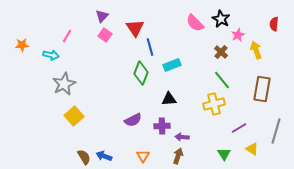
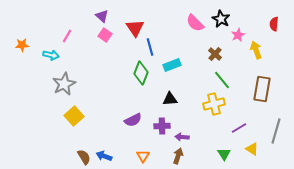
purple triangle: rotated 32 degrees counterclockwise
brown cross: moved 6 px left, 2 px down
black triangle: moved 1 px right
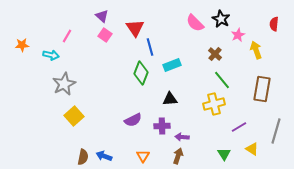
purple line: moved 1 px up
brown semicircle: moved 1 px left; rotated 42 degrees clockwise
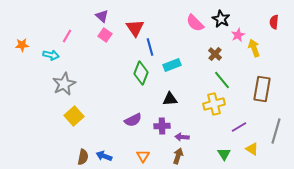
red semicircle: moved 2 px up
yellow arrow: moved 2 px left, 2 px up
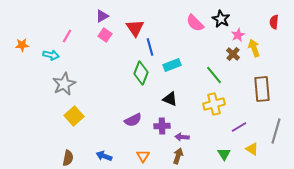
purple triangle: rotated 48 degrees clockwise
brown cross: moved 18 px right
green line: moved 8 px left, 5 px up
brown rectangle: rotated 15 degrees counterclockwise
black triangle: rotated 28 degrees clockwise
brown semicircle: moved 15 px left, 1 px down
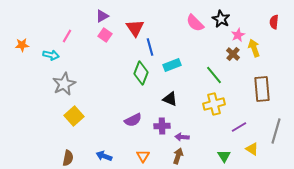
green triangle: moved 2 px down
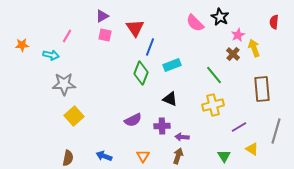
black star: moved 1 px left, 2 px up
pink square: rotated 24 degrees counterclockwise
blue line: rotated 36 degrees clockwise
gray star: rotated 25 degrees clockwise
yellow cross: moved 1 px left, 1 px down
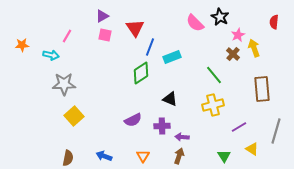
cyan rectangle: moved 8 px up
green diamond: rotated 35 degrees clockwise
brown arrow: moved 1 px right
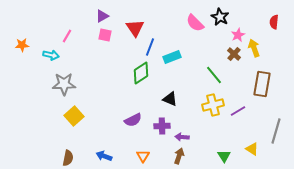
brown cross: moved 1 px right
brown rectangle: moved 5 px up; rotated 15 degrees clockwise
purple line: moved 1 px left, 16 px up
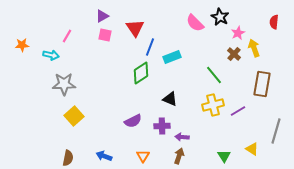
pink star: moved 2 px up
purple semicircle: moved 1 px down
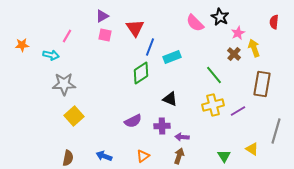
orange triangle: rotated 24 degrees clockwise
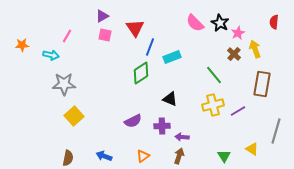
black star: moved 6 px down
yellow arrow: moved 1 px right, 1 px down
